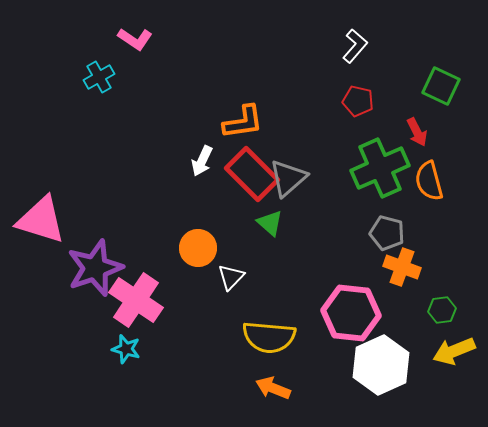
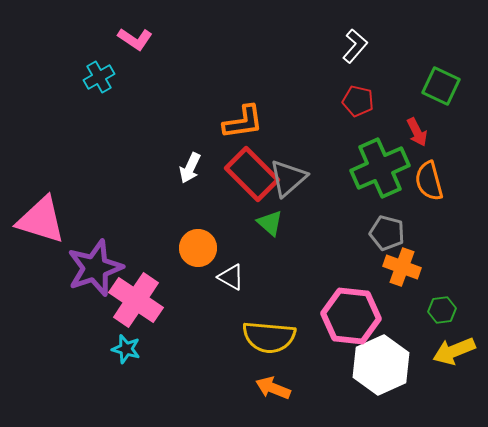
white arrow: moved 12 px left, 7 px down
white triangle: rotated 44 degrees counterclockwise
pink hexagon: moved 3 px down
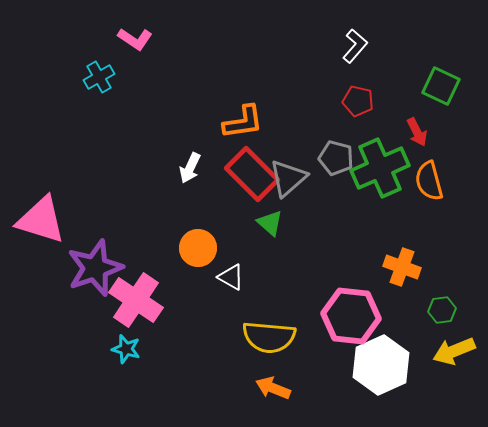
gray pentagon: moved 51 px left, 75 px up
